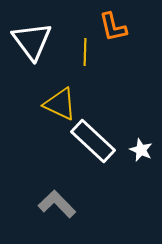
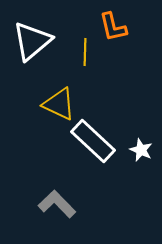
white triangle: rotated 27 degrees clockwise
yellow triangle: moved 1 px left
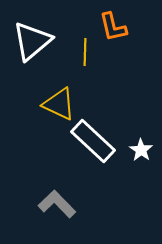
white star: rotated 10 degrees clockwise
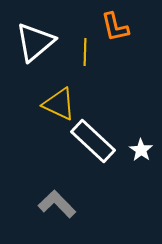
orange L-shape: moved 2 px right
white triangle: moved 3 px right, 1 px down
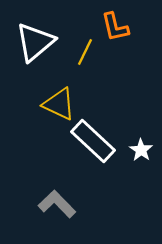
yellow line: rotated 24 degrees clockwise
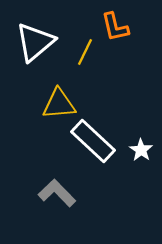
yellow triangle: rotated 30 degrees counterclockwise
gray L-shape: moved 11 px up
